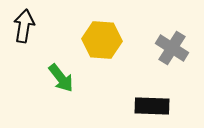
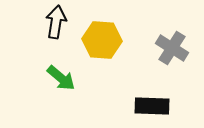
black arrow: moved 32 px right, 4 px up
green arrow: rotated 12 degrees counterclockwise
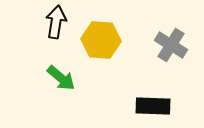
yellow hexagon: moved 1 px left
gray cross: moved 1 px left, 3 px up
black rectangle: moved 1 px right
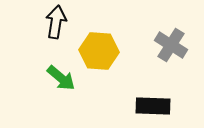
yellow hexagon: moved 2 px left, 11 px down
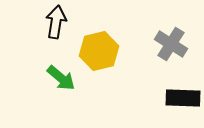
gray cross: moved 1 px up
yellow hexagon: rotated 18 degrees counterclockwise
black rectangle: moved 30 px right, 8 px up
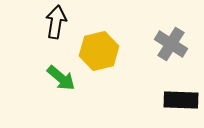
black rectangle: moved 2 px left, 2 px down
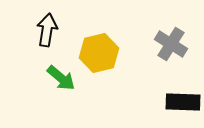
black arrow: moved 9 px left, 8 px down
yellow hexagon: moved 2 px down
black rectangle: moved 2 px right, 2 px down
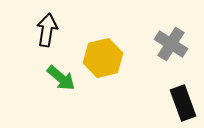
yellow hexagon: moved 4 px right, 5 px down
black rectangle: moved 1 px down; rotated 68 degrees clockwise
